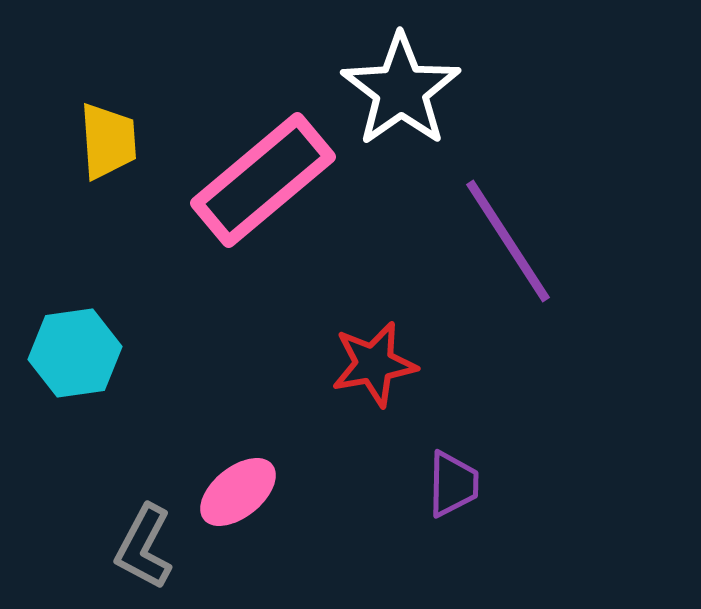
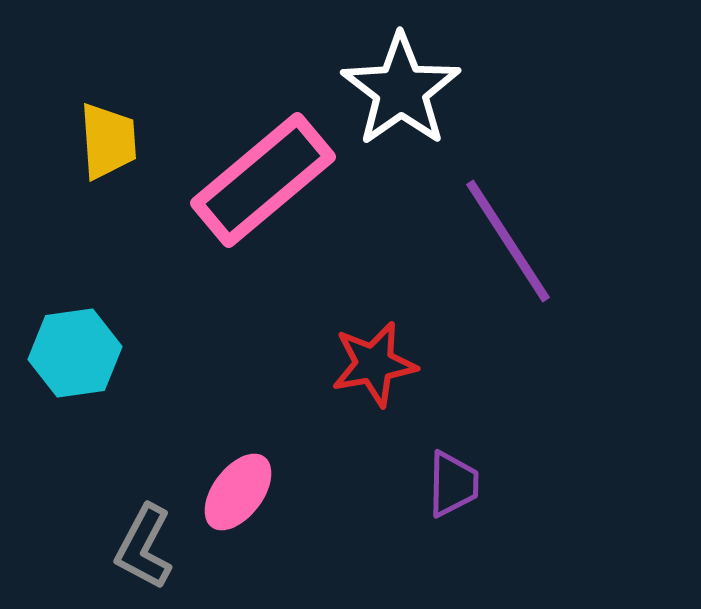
pink ellipse: rotated 14 degrees counterclockwise
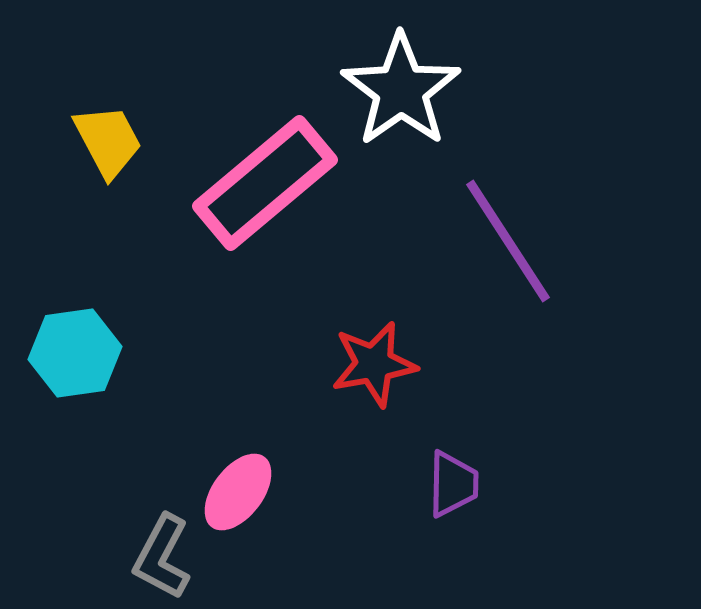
yellow trapezoid: rotated 24 degrees counterclockwise
pink rectangle: moved 2 px right, 3 px down
gray L-shape: moved 18 px right, 10 px down
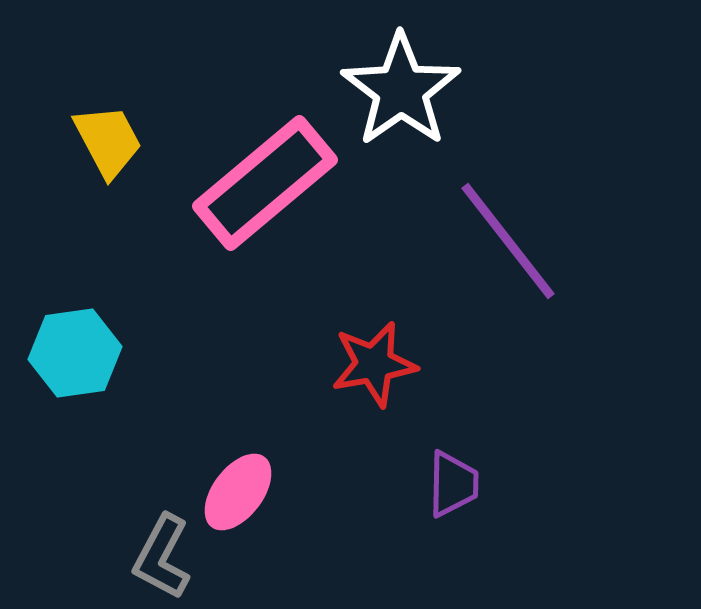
purple line: rotated 5 degrees counterclockwise
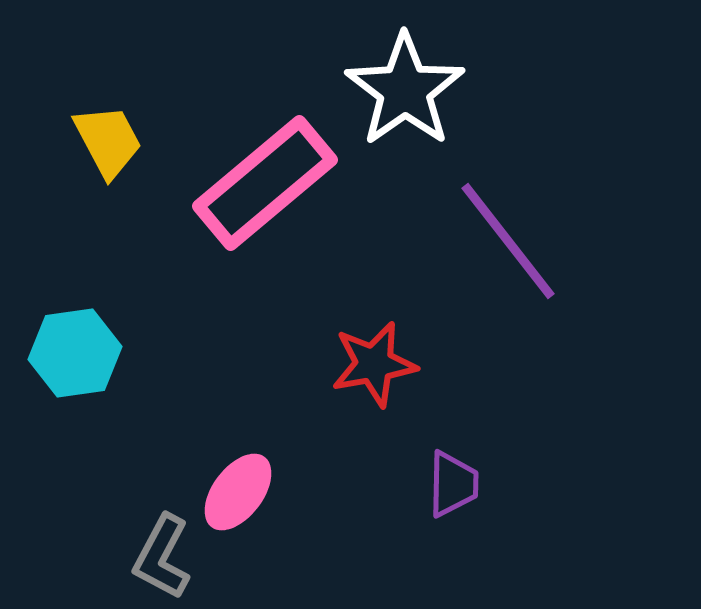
white star: moved 4 px right
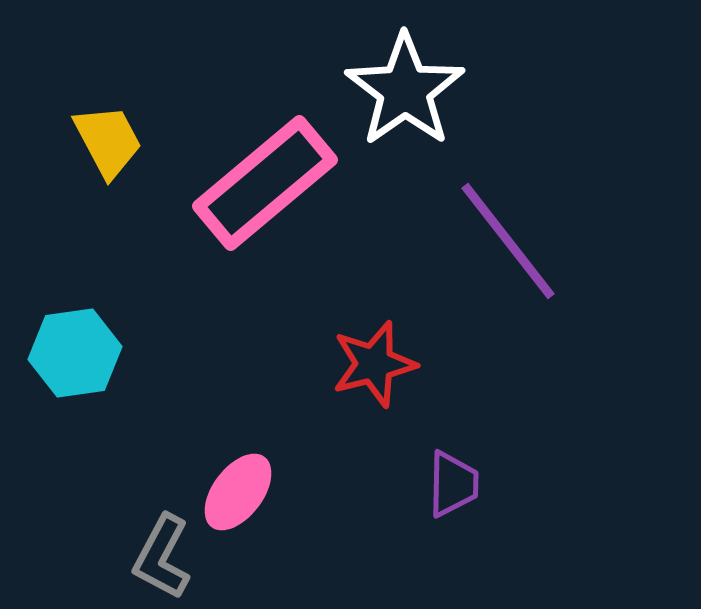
red star: rotated 4 degrees counterclockwise
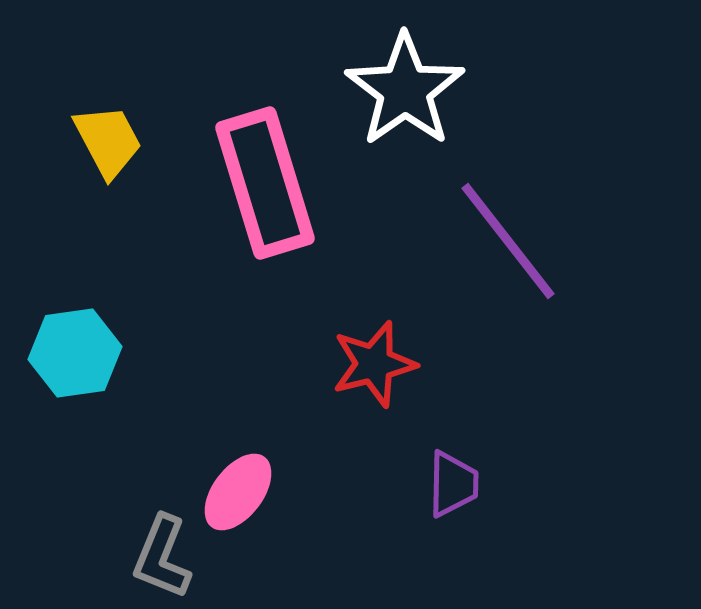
pink rectangle: rotated 67 degrees counterclockwise
gray L-shape: rotated 6 degrees counterclockwise
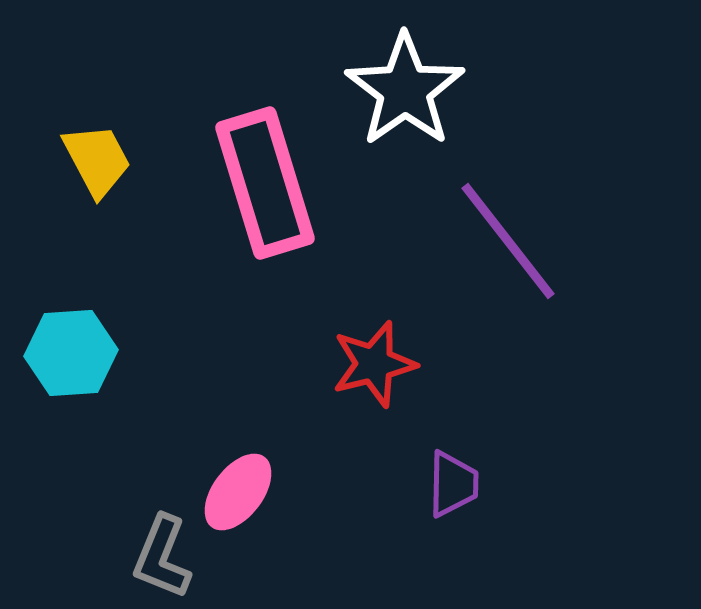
yellow trapezoid: moved 11 px left, 19 px down
cyan hexagon: moved 4 px left; rotated 4 degrees clockwise
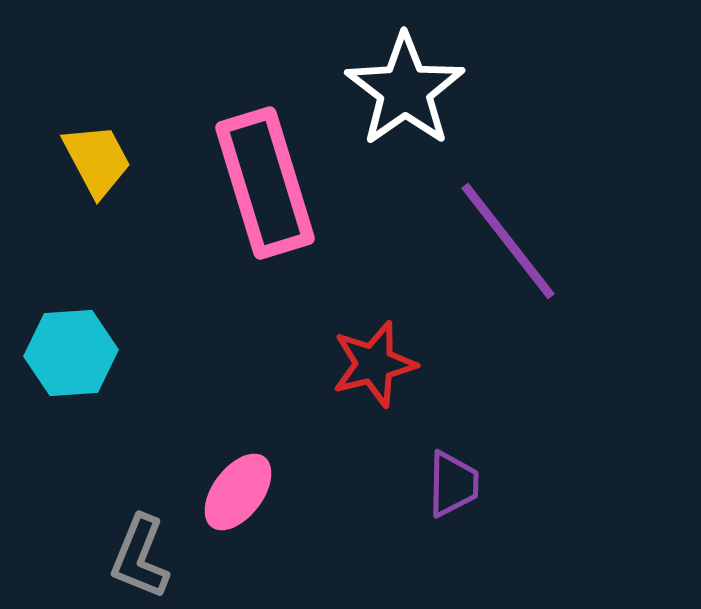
gray L-shape: moved 22 px left
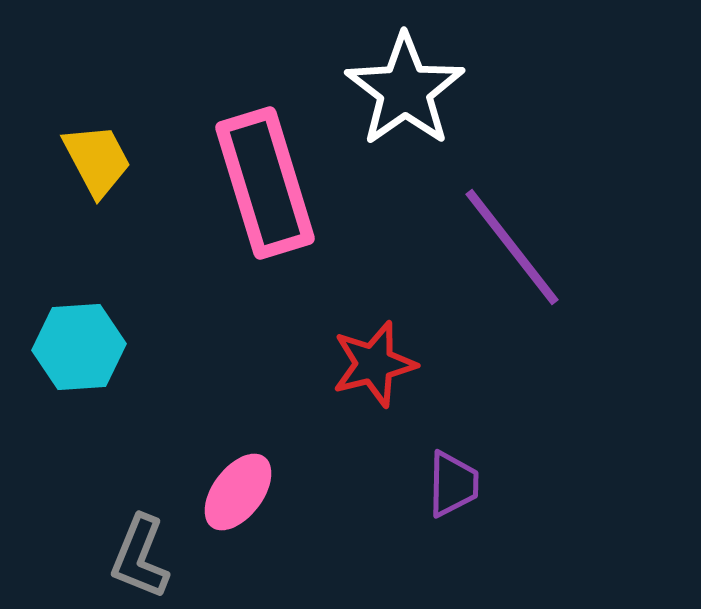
purple line: moved 4 px right, 6 px down
cyan hexagon: moved 8 px right, 6 px up
